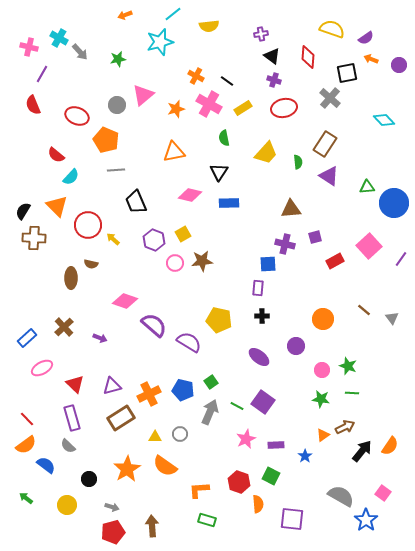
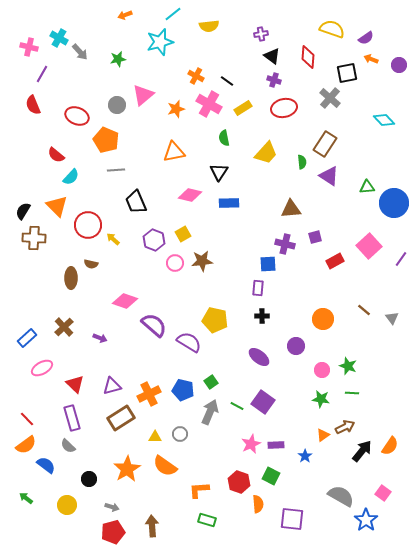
green semicircle at (298, 162): moved 4 px right
yellow pentagon at (219, 320): moved 4 px left
pink star at (246, 439): moved 5 px right, 5 px down
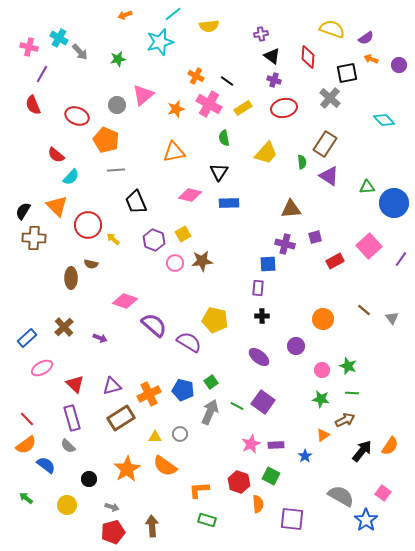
brown arrow at (345, 427): moved 7 px up
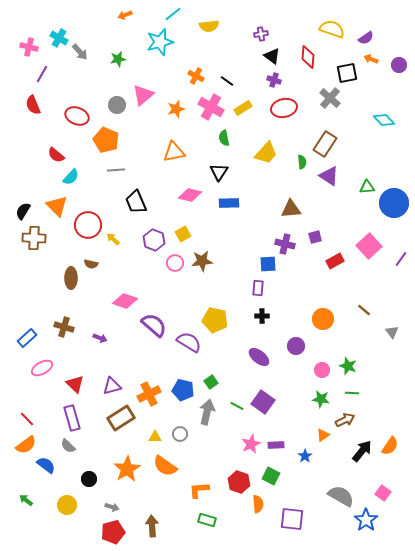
pink cross at (209, 104): moved 2 px right, 3 px down
gray triangle at (392, 318): moved 14 px down
brown cross at (64, 327): rotated 30 degrees counterclockwise
gray arrow at (210, 412): moved 3 px left; rotated 10 degrees counterclockwise
green arrow at (26, 498): moved 2 px down
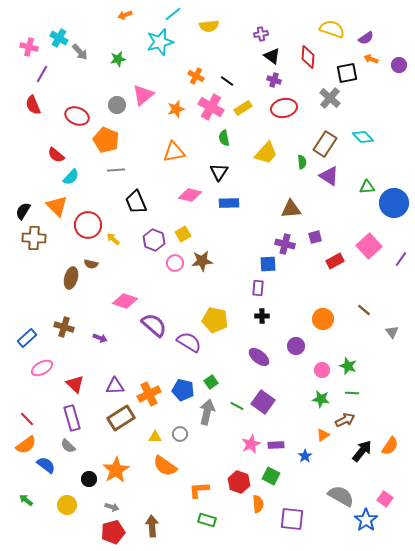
cyan diamond at (384, 120): moved 21 px left, 17 px down
brown ellipse at (71, 278): rotated 15 degrees clockwise
purple triangle at (112, 386): moved 3 px right; rotated 12 degrees clockwise
orange star at (127, 469): moved 11 px left, 1 px down
pink square at (383, 493): moved 2 px right, 6 px down
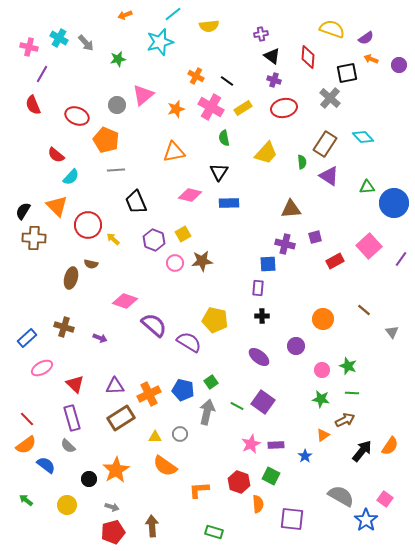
gray arrow at (80, 52): moved 6 px right, 9 px up
green rectangle at (207, 520): moved 7 px right, 12 px down
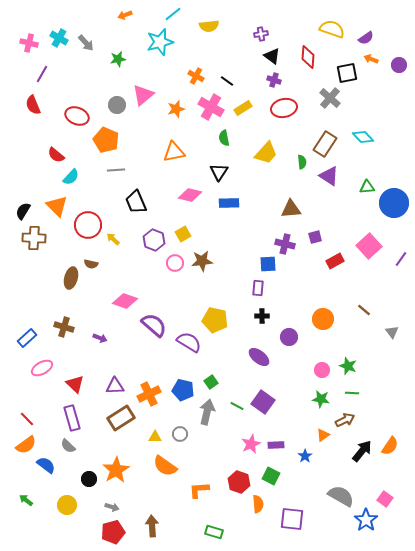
pink cross at (29, 47): moved 4 px up
purple circle at (296, 346): moved 7 px left, 9 px up
